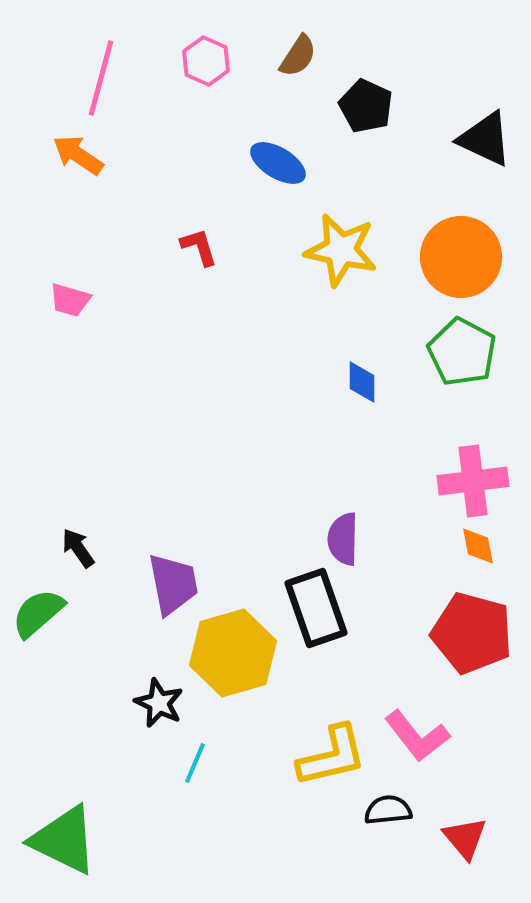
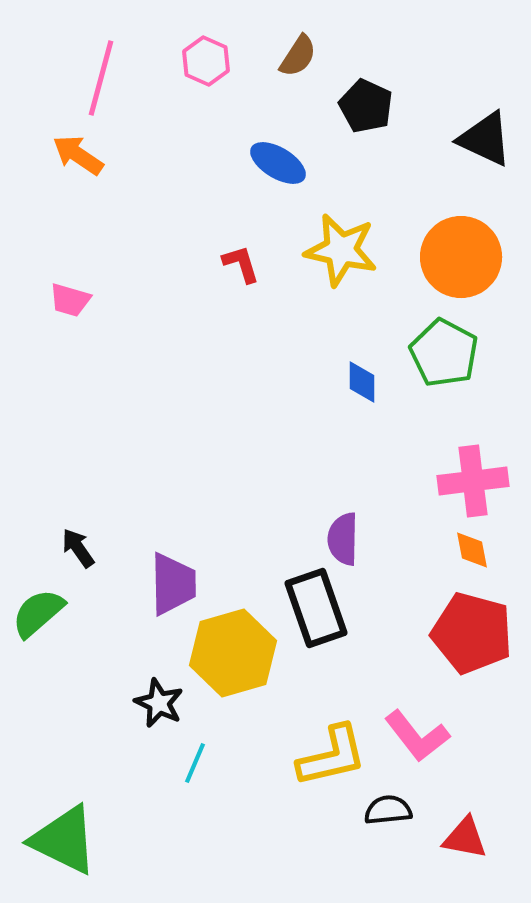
red L-shape: moved 42 px right, 17 px down
green pentagon: moved 18 px left, 1 px down
orange diamond: moved 6 px left, 4 px down
purple trapezoid: rotated 10 degrees clockwise
red triangle: rotated 39 degrees counterclockwise
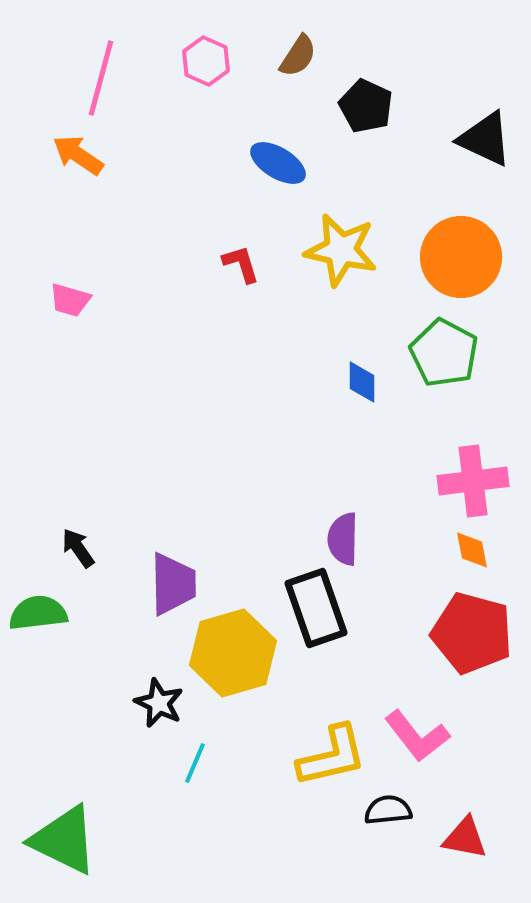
green semicircle: rotated 34 degrees clockwise
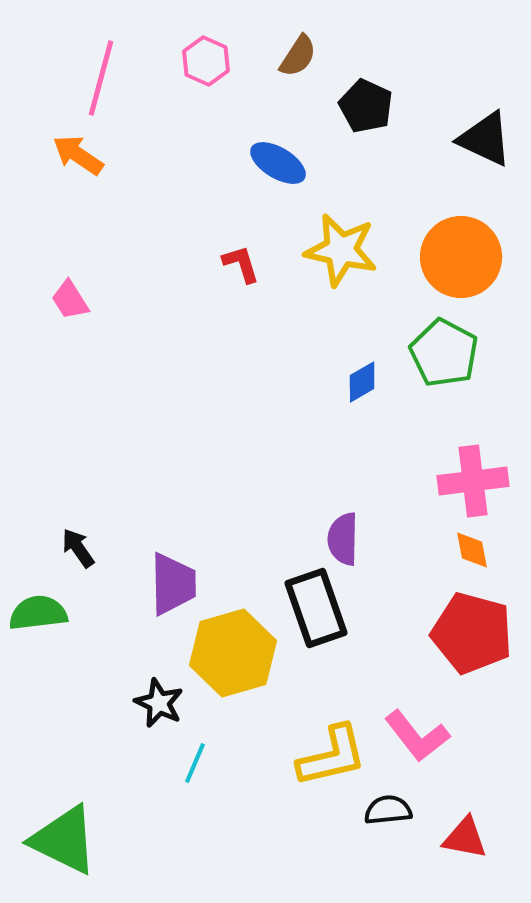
pink trapezoid: rotated 42 degrees clockwise
blue diamond: rotated 60 degrees clockwise
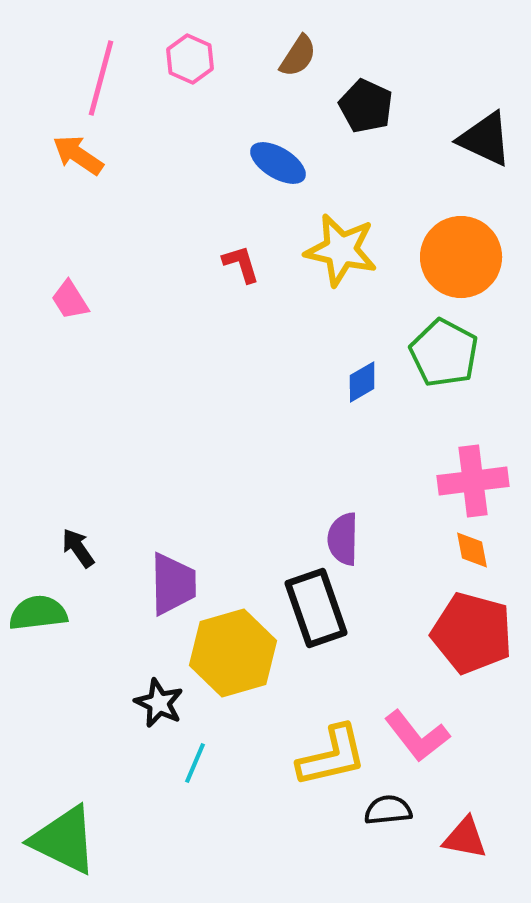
pink hexagon: moved 16 px left, 2 px up
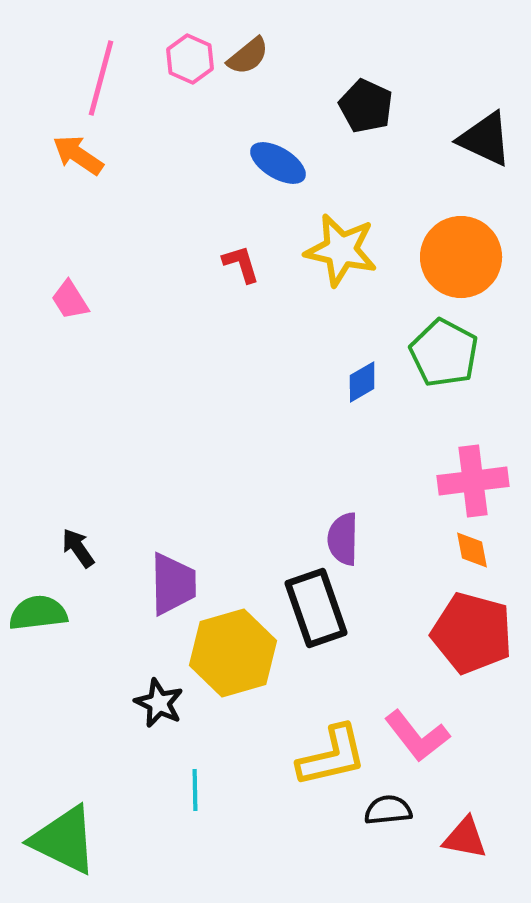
brown semicircle: moved 50 px left; rotated 18 degrees clockwise
cyan line: moved 27 px down; rotated 24 degrees counterclockwise
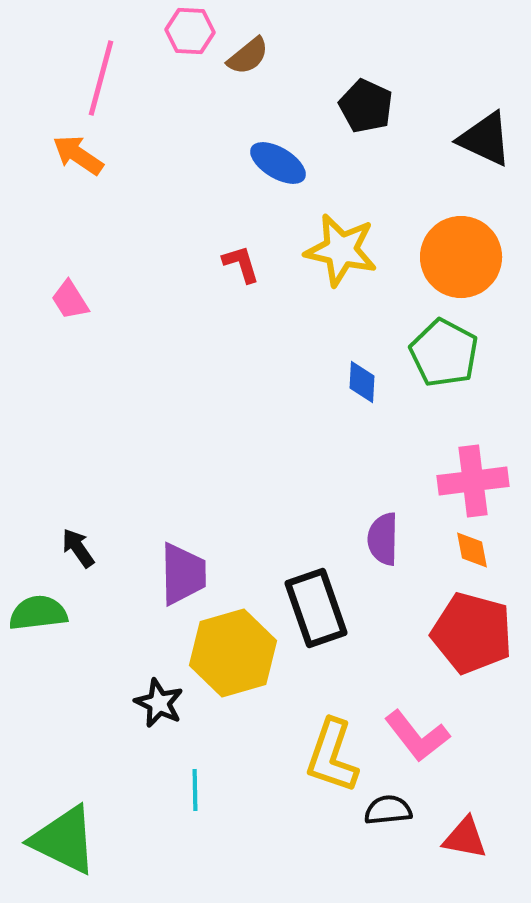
pink hexagon: moved 28 px up; rotated 21 degrees counterclockwise
blue diamond: rotated 57 degrees counterclockwise
purple semicircle: moved 40 px right
purple trapezoid: moved 10 px right, 10 px up
yellow L-shape: rotated 122 degrees clockwise
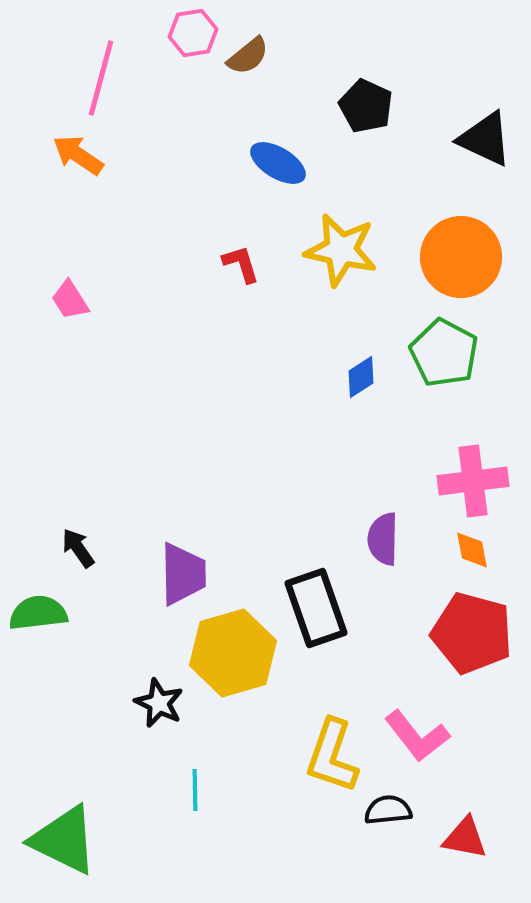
pink hexagon: moved 3 px right, 2 px down; rotated 12 degrees counterclockwise
blue diamond: moved 1 px left, 5 px up; rotated 54 degrees clockwise
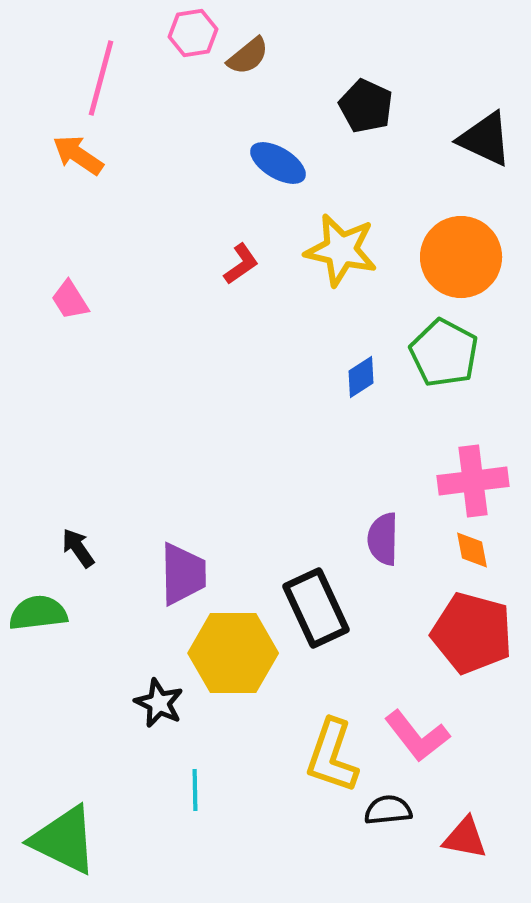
red L-shape: rotated 72 degrees clockwise
black rectangle: rotated 6 degrees counterclockwise
yellow hexagon: rotated 16 degrees clockwise
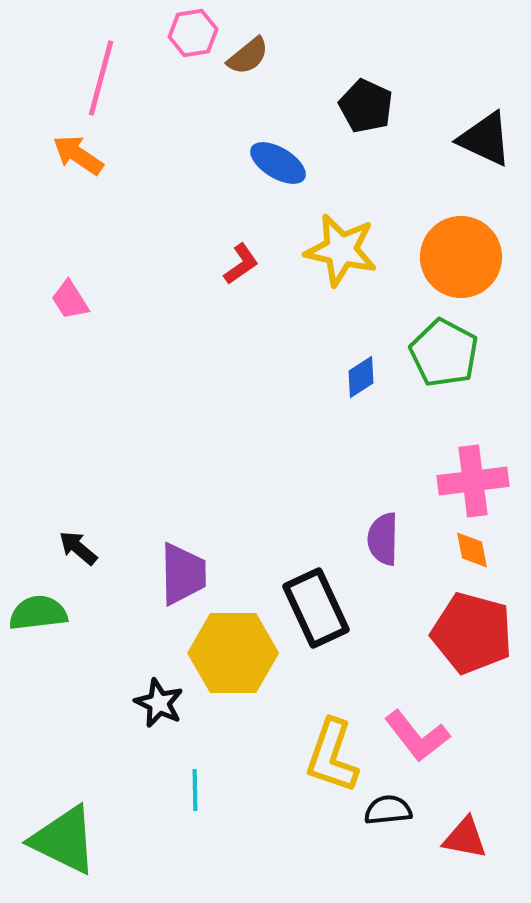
black arrow: rotated 15 degrees counterclockwise
